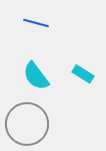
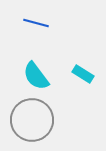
gray circle: moved 5 px right, 4 px up
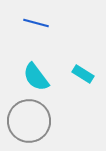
cyan semicircle: moved 1 px down
gray circle: moved 3 px left, 1 px down
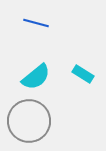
cyan semicircle: rotated 92 degrees counterclockwise
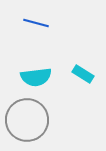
cyan semicircle: rotated 32 degrees clockwise
gray circle: moved 2 px left, 1 px up
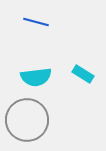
blue line: moved 1 px up
